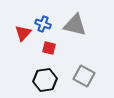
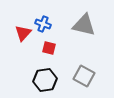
gray triangle: moved 9 px right
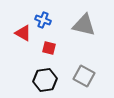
blue cross: moved 4 px up
red triangle: rotated 42 degrees counterclockwise
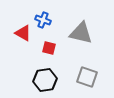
gray triangle: moved 3 px left, 8 px down
gray square: moved 3 px right, 1 px down; rotated 10 degrees counterclockwise
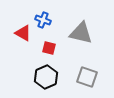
black hexagon: moved 1 px right, 3 px up; rotated 15 degrees counterclockwise
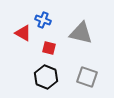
black hexagon: rotated 15 degrees counterclockwise
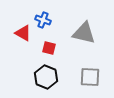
gray triangle: moved 3 px right
gray square: moved 3 px right; rotated 15 degrees counterclockwise
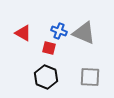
blue cross: moved 16 px right, 11 px down
gray triangle: rotated 10 degrees clockwise
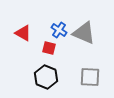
blue cross: moved 1 px up; rotated 14 degrees clockwise
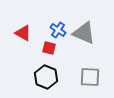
blue cross: moved 1 px left
